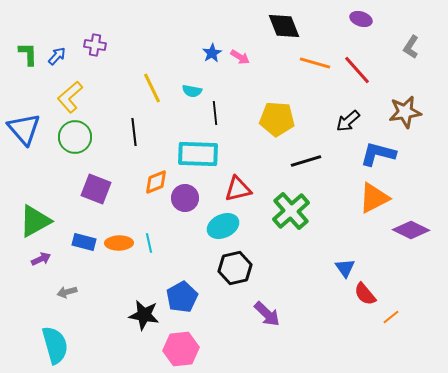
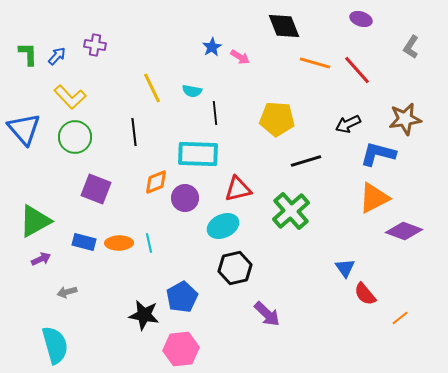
blue star at (212, 53): moved 6 px up
yellow L-shape at (70, 97): rotated 92 degrees counterclockwise
brown star at (405, 112): moved 7 px down
black arrow at (348, 121): moved 3 px down; rotated 15 degrees clockwise
purple diamond at (411, 230): moved 7 px left, 1 px down; rotated 6 degrees counterclockwise
orange line at (391, 317): moved 9 px right, 1 px down
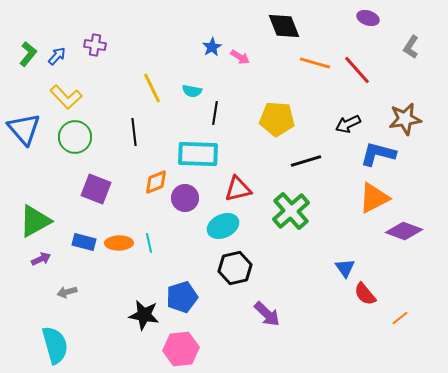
purple ellipse at (361, 19): moved 7 px right, 1 px up
green L-shape at (28, 54): rotated 40 degrees clockwise
yellow L-shape at (70, 97): moved 4 px left
black line at (215, 113): rotated 15 degrees clockwise
blue pentagon at (182, 297): rotated 12 degrees clockwise
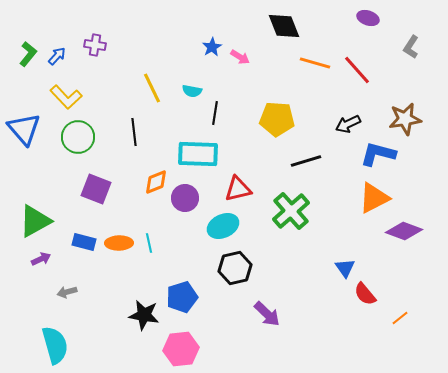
green circle at (75, 137): moved 3 px right
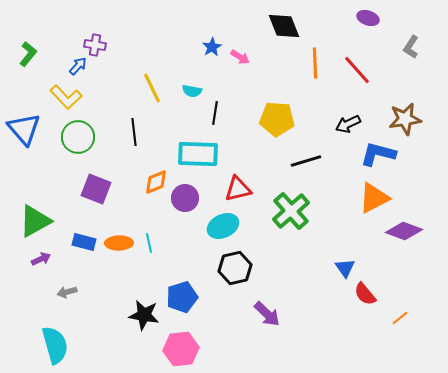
blue arrow at (57, 56): moved 21 px right, 10 px down
orange line at (315, 63): rotated 72 degrees clockwise
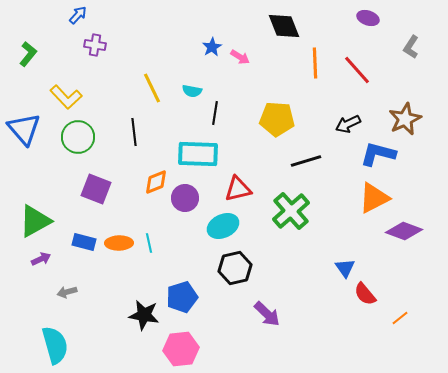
blue arrow at (78, 66): moved 51 px up
brown star at (405, 119): rotated 16 degrees counterclockwise
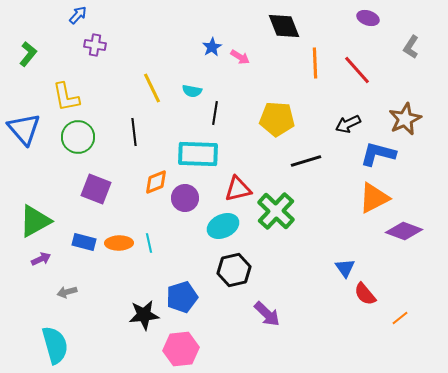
yellow L-shape at (66, 97): rotated 32 degrees clockwise
green cross at (291, 211): moved 15 px left; rotated 6 degrees counterclockwise
black hexagon at (235, 268): moved 1 px left, 2 px down
black star at (144, 315): rotated 16 degrees counterclockwise
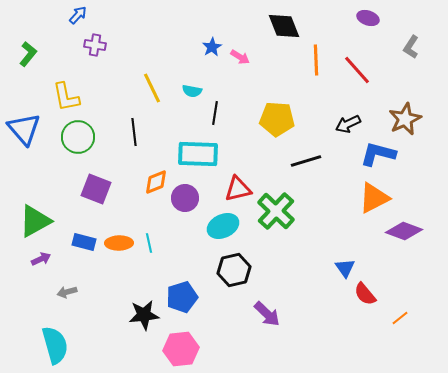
orange line at (315, 63): moved 1 px right, 3 px up
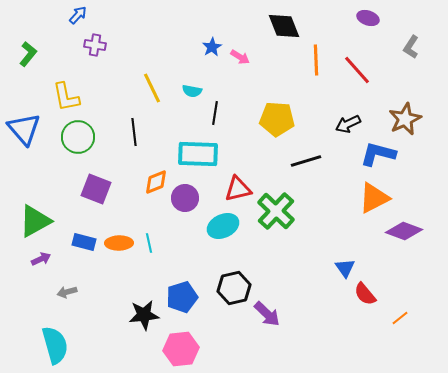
black hexagon at (234, 270): moved 18 px down
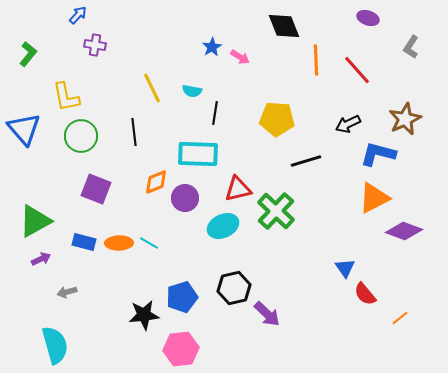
green circle at (78, 137): moved 3 px right, 1 px up
cyan line at (149, 243): rotated 48 degrees counterclockwise
